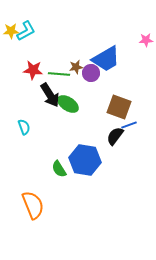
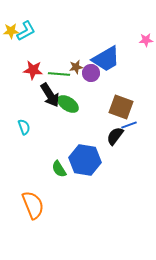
brown square: moved 2 px right
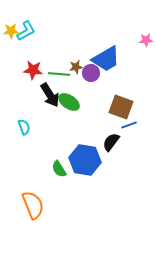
green ellipse: moved 1 px right, 2 px up
black semicircle: moved 4 px left, 6 px down
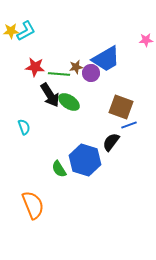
red star: moved 2 px right, 3 px up
blue hexagon: rotated 8 degrees clockwise
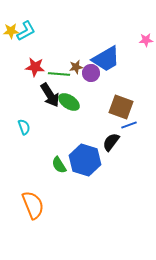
green semicircle: moved 4 px up
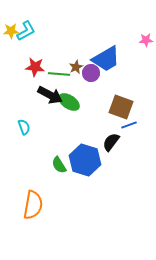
brown star: rotated 16 degrees counterclockwise
black arrow: rotated 30 degrees counterclockwise
orange semicircle: rotated 32 degrees clockwise
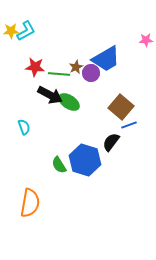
brown square: rotated 20 degrees clockwise
orange semicircle: moved 3 px left, 2 px up
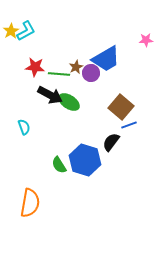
yellow star: rotated 28 degrees counterclockwise
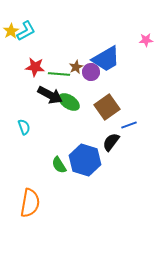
purple circle: moved 1 px up
brown square: moved 14 px left; rotated 15 degrees clockwise
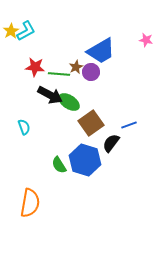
pink star: rotated 16 degrees clockwise
blue trapezoid: moved 5 px left, 8 px up
brown square: moved 16 px left, 16 px down
black semicircle: moved 1 px down
